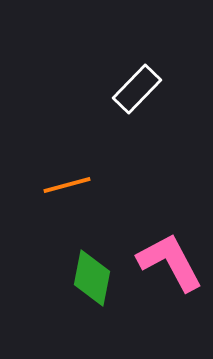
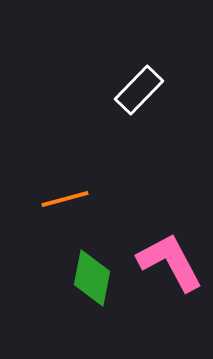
white rectangle: moved 2 px right, 1 px down
orange line: moved 2 px left, 14 px down
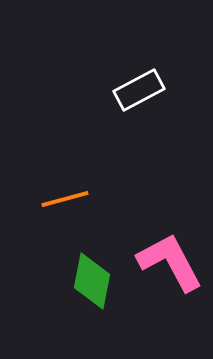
white rectangle: rotated 18 degrees clockwise
green diamond: moved 3 px down
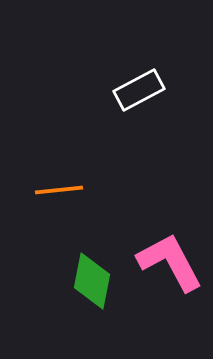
orange line: moved 6 px left, 9 px up; rotated 9 degrees clockwise
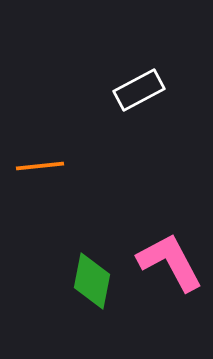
orange line: moved 19 px left, 24 px up
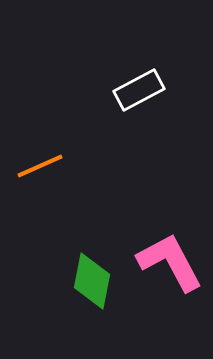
orange line: rotated 18 degrees counterclockwise
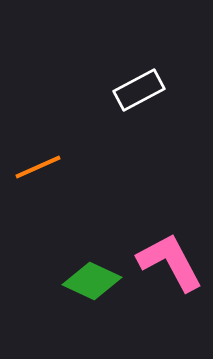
orange line: moved 2 px left, 1 px down
green diamond: rotated 76 degrees counterclockwise
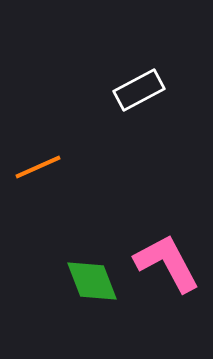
pink L-shape: moved 3 px left, 1 px down
green diamond: rotated 44 degrees clockwise
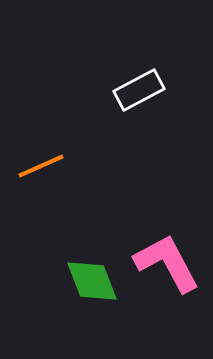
orange line: moved 3 px right, 1 px up
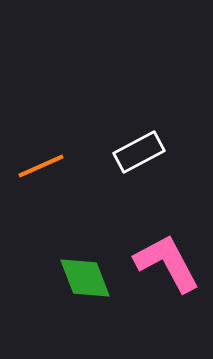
white rectangle: moved 62 px down
green diamond: moved 7 px left, 3 px up
